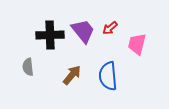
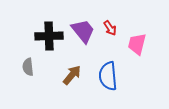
red arrow: rotated 84 degrees counterclockwise
black cross: moved 1 px left, 1 px down
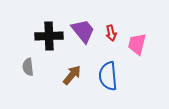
red arrow: moved 1 px right, 5 px down; rotated 21 degrees clockwise
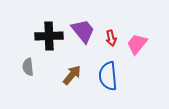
red arrow: moved 5 px down
pink trapezoid: rotated 25 degrees clockwise
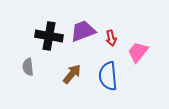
purple trapezoid: rotated 72 degrees counterclockwise
black cross: rotated 12 degrees clockwise
pink trapezoid: moved 1 px right, 8 px down
brown arrow: moved 1 px up
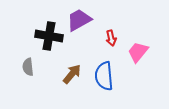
purple trapezoid: moved 4 px left, 11 px up; rotated 8 degrees counterclockwise
blue semicircle: moved 4 px left
